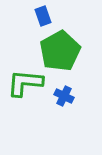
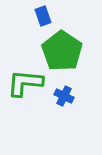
green pentagon: moved 2 px right; rotated 9 degrees counterclockwise
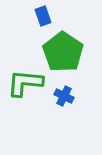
green pentagon: moved 1 px right, 1 px down
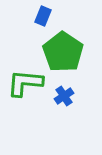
blue rectangle: rotated 42 degrees clockwise
blue cross: rotated 30 degrees clockwise
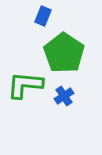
green pentagon: moved 1 px right, 1 px down
green L-shape: moved 2 px down
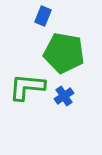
green pentagon: rotated 24 degrees counterclockwise
green L-shape: moved 2 px right, 2 px down
